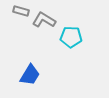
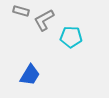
gray L-shape: rotated 60 degrees counterclockwise
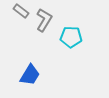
gray rectangle: rotated 21 degrees clockwise
gray L-shape: rotated 150 degrees clockwise
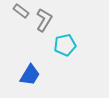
cyan pentagon: moved 6 px left, 8 px down; rotated 15 degrees counterclockwise
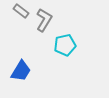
blue trapezoid: moved 9 px left, 4 px up
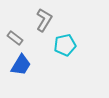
gray rectangle: moved 6 px left, 27 px down
blue trapezoid: moved 6 px up
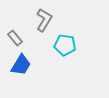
gray rectangle: rotated 14 degrees clockwise
cyan pentagon: rotated 20 degrees clockwise
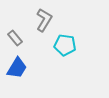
blue trapezoid: moved 4 px left, 3 px down
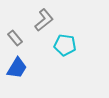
gray L-shape: rotated 20 degrees clockwise
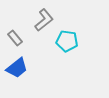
cyan pentagon: moved 2 px right, 4 px up
blue trapezoid: rotated 20 degrees clockwise
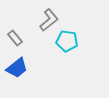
gray L-shape: moved 5 px right
